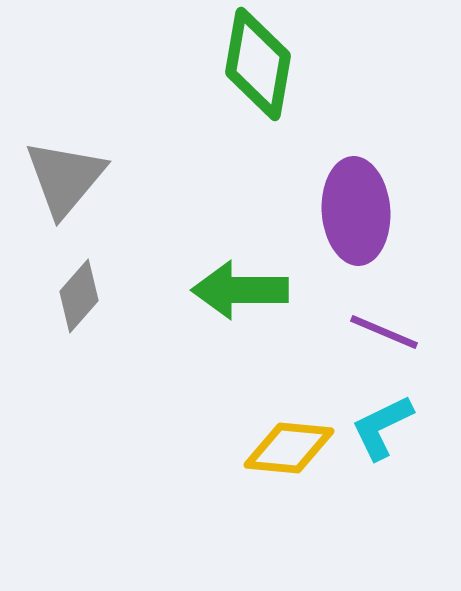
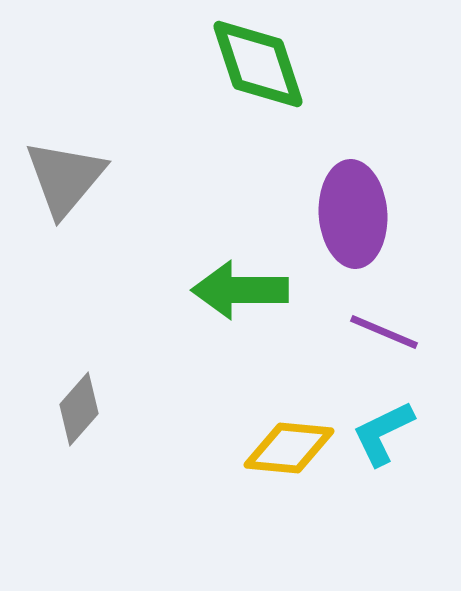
green diamond: rotated 28 degrees counterclockwise
purple ellipse: moved 3 px left, 3 px down
gray diamond: moved 113 px down
cyan L-shape: moved 1 px right, 6 px down
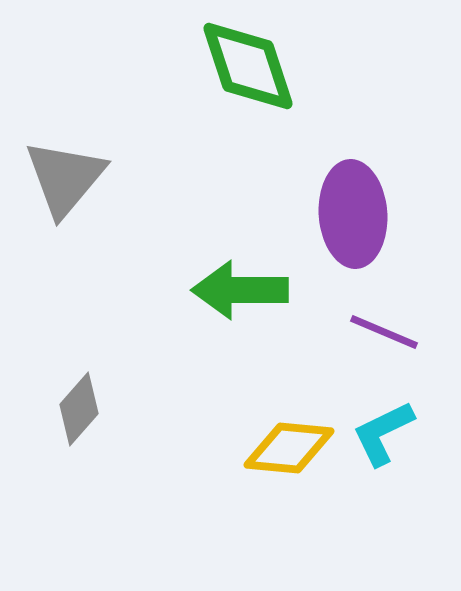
green diamond: moved 10 px left, 2 px down
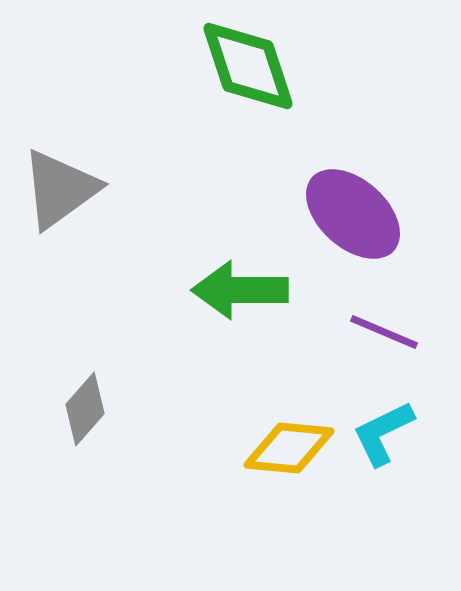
gray triangle: moved 5 px left, 11 px down; rotated 14 degrees clockwise
purple ellipse: rotated 44 degrees counterclockwise
gray diamond: moved 6 px right
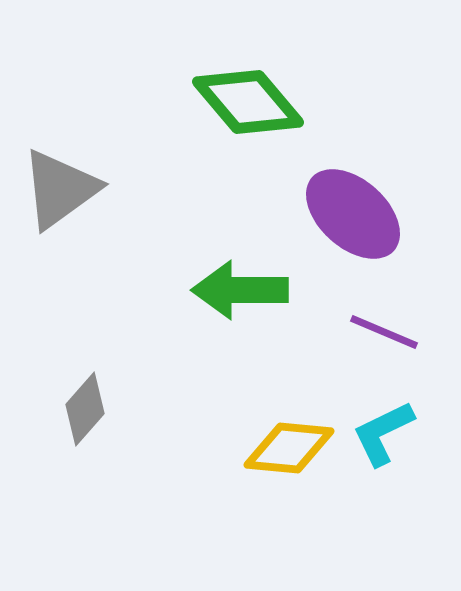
green diamond: moved 36 px down; rotated 22 degrees counterclockwise
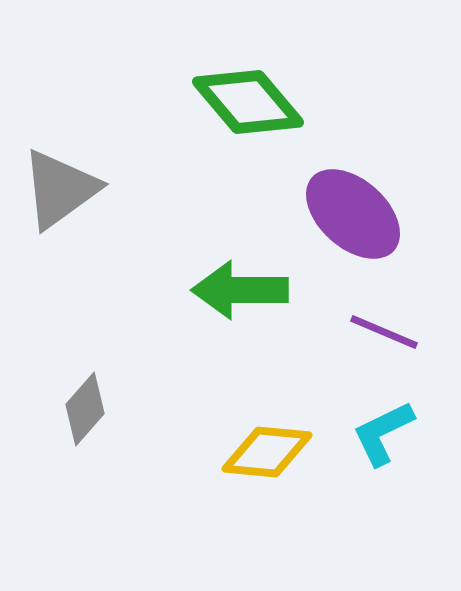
yellow diamond: moved 22 px left, 4 px down
